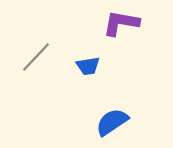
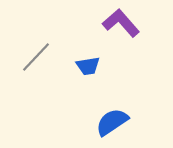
purple L-shape: rotated 39 degrees clockwise
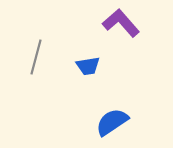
gray line: rotated 28 degrees counterclockwise
